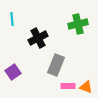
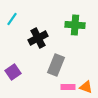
cyan line: rotated 40 degrees clockwise
green cross: moved 3 px left, 1 px down; rotated 18 degrees clockwise
pink rectangle: moved 1 px down
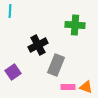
cyan line: moved 2 px left, 8 px up; rotated 32 degrees counterclockwise
black cross: moved 7 px down
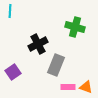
green cross: moved 2 px down; rotated 12 degrees clockwise
black cross: moved 1 px up
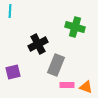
purple square: rotated 21 degrees clockwise
pink rectangle: moved 1 px left, 2 px up
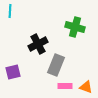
pink rectangle: moved 2 px left, 1 px down
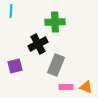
cyan line: moved 1 px right
green cross: moved 20 px left, 5 px up; rotated 18 degrees counterclockwise
purple square: moved 2 px right, 6 px up
pink rectangle: moved 1 px right, 1 px down
